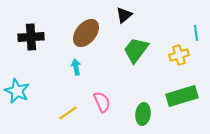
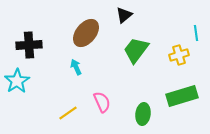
black cross: moved 2 px left, 8 px down
cyan arrow: rotated 14 degrees counterclockwise
cyan star: moved 10 px up; rotated 15 degrees clockwise
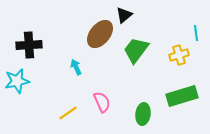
brown ellipse: moved 14 px right, 1 px down
cyan star: rotated 20 degrees clockwise
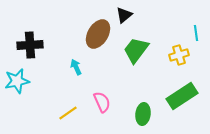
brown ellipse: moved 2 px left; rotated 8 degrees counterclockwise
black cross: moved 1 px right
green rectangle: rotated 16 degrees counterclockwise
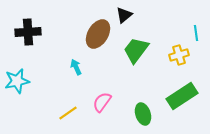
black cross: moved 2 px left, 13 px up
pink semicircle: rotated 120 degrees counterclockwise
green ellipse: rotated 25 degrees counterclockwise
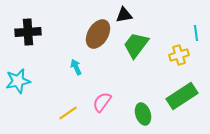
black triangle: rotated 30 degrees clockwise
green trapezoid: moved 5 px up
cyan star: moved 1 px right
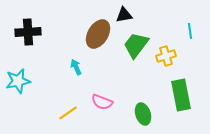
cyan line: moved 6 px left, 2 px up
yellow cross: moved 13 px left, 1 px down
green rectangle: moved 1 px left, 1 px up; rotated 68 degrees counterclockwise
pink semicircle: rotated 105 degrees counterclockwise
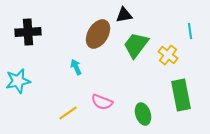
yellow cross: moved 2 px right, 1 px up; rotated 36 degrees counterclockwise
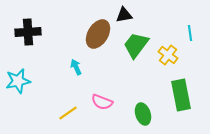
cyan line: moved 2 px down
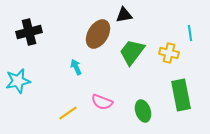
black cross: moved 1 px right; rotated 10 degrees counterclockwise
green trapezoid: moved 4 px left, 7 px down
yellow cross: moved 1 px right, 2 px up; rotated 24 degrees counterclockwise
green ellipse: moved 3 px up
